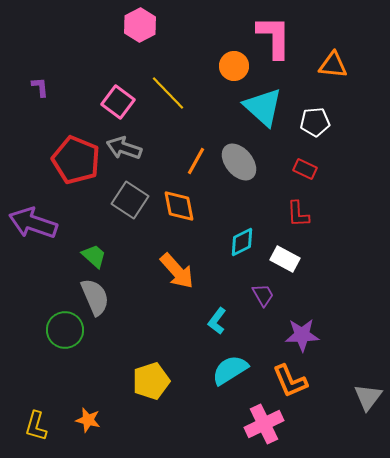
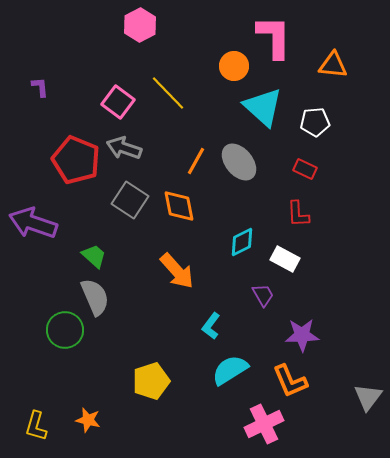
cyan L-shape: moved 6 px left, 5 px down
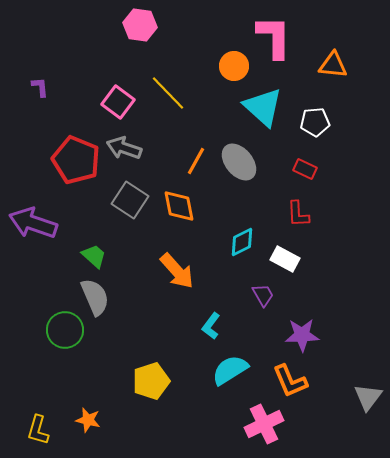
pink hexagon: rotated 24 degrees counterclockwise
yellow L-shape: moved 2 px right, 4 px down
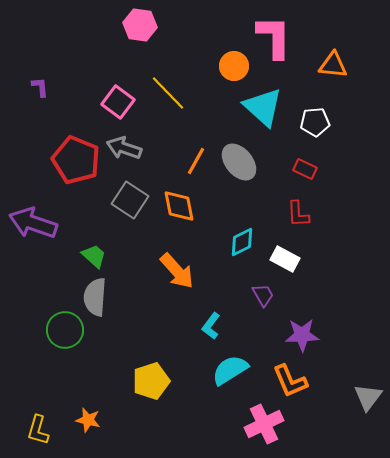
gray semicircle: rotated 153 degrees counterclockwise
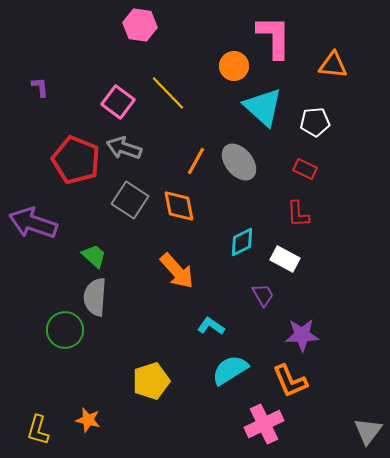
cyan L-shape: rotated 88 degrees clockwise
gray triangle: moved 34 px down
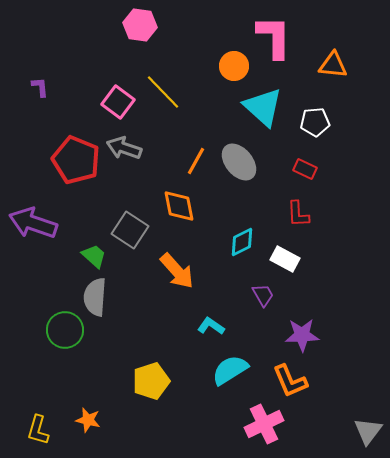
yellow line: moved 5 px left, 1 px up
gray square: moved 30 px down
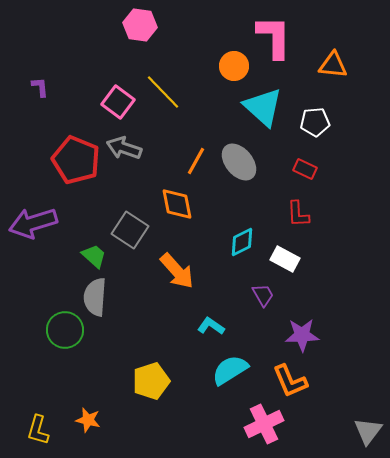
orange diamond: moved 2 px left, 2 px up
purple arrow: rotated 36 degrees counterclockwise
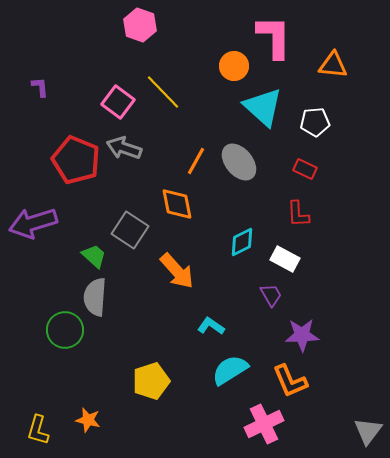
pink hexagon: rotated 12 degrees clockwise
purple trapezoid: moved 8 px right
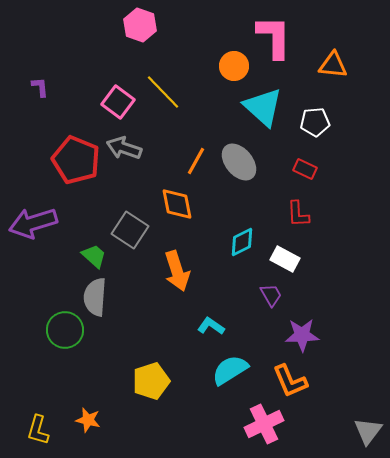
orange arrow: rotated 24 degrees clockwise
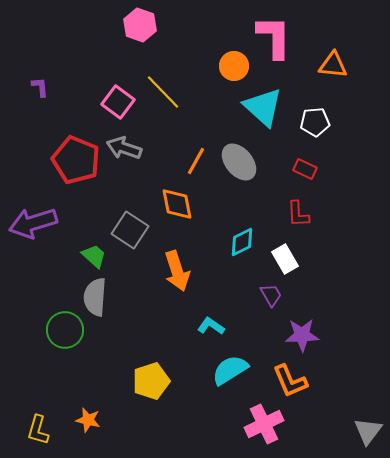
white rectangle: rotated 32 degrees clockwise
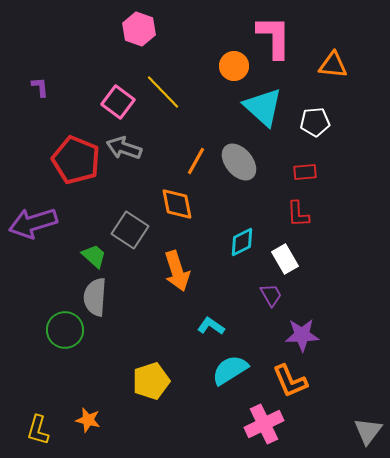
pink hexagon: moved 1 px left, 4 px down
red rectangle: moved 3 px down; rotated 30 degrees counterclockwise
